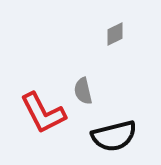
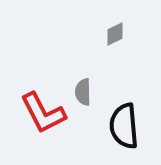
gray semicircle: moved 1 px down; rotated 12 degrees clockwise
black semicircle: moved 10 px right, 10 px up; rotated 99 degrees clockwise
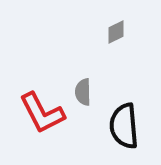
gray diamond: moved 1 px right, 2 px up
red L-shape: moved 1 px left
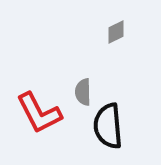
red L-shape: moved 3 px left
black semicircle: moved 16 px left
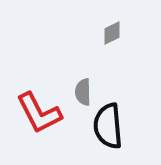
gray diamond: moved 4 px left, 1 px down
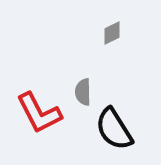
black semicircle: moved 6 px right, 3 px down; rotated 27 degrees counterclockwise
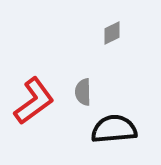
red L-shape: moved 5 px left, 12 px up; rotated 99 degrees counterclockwise
black semicircle: rotated 117 degrees clockwise
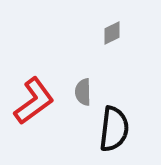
black semicircle: rotated 102 degrees clockwise
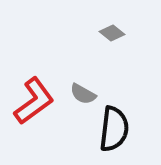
gray diamond: rotated 65 degrees clockwise
gray semicircle: moved 2 px down; rotated 60 degrees counterclockwise
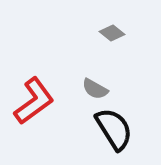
gray semicircle: moved 12 px right, 5 px up
black semicircle: rotated 39 degrees counterclockwise
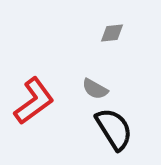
gray diamond: rotated 45 degrees counterclockwise
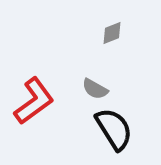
gray diamond: rotated 15 degrees counterclockwise
